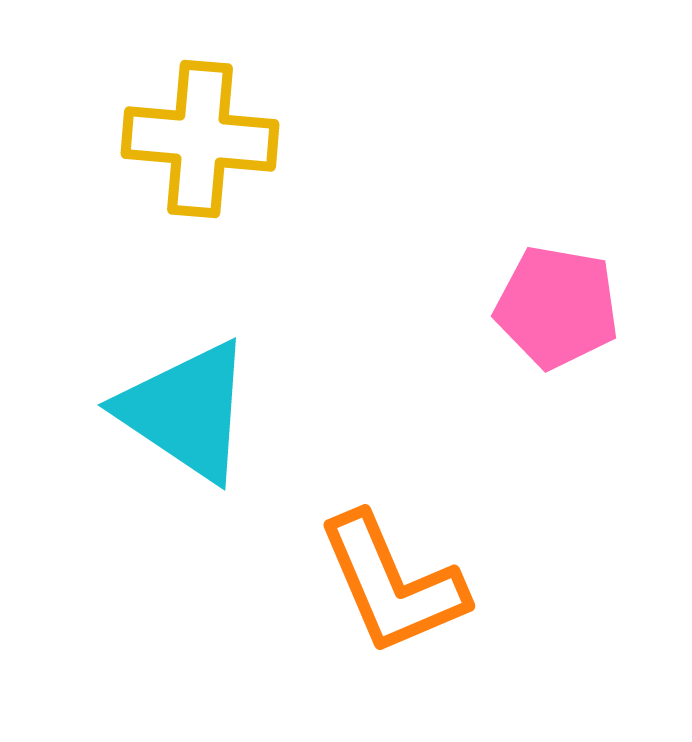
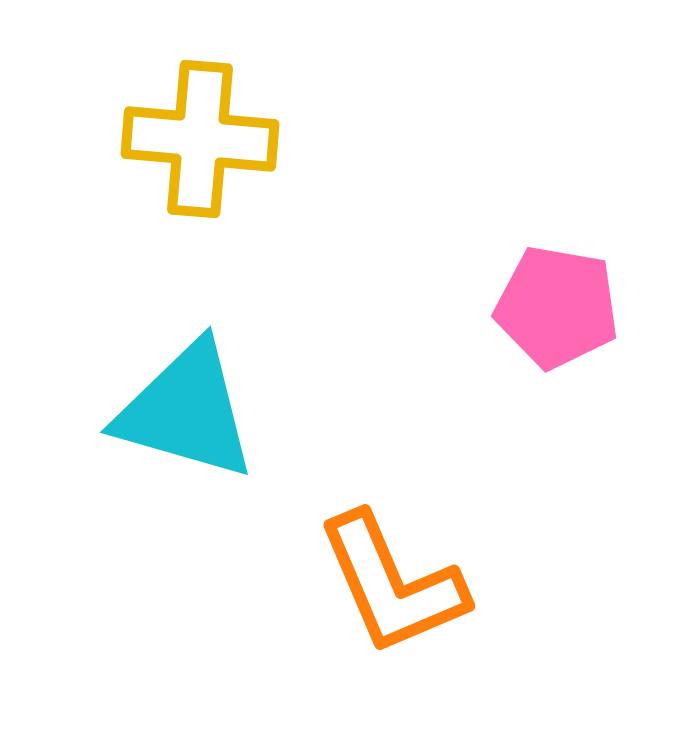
cyan triangle: rotated 18 degrees counterclockwise
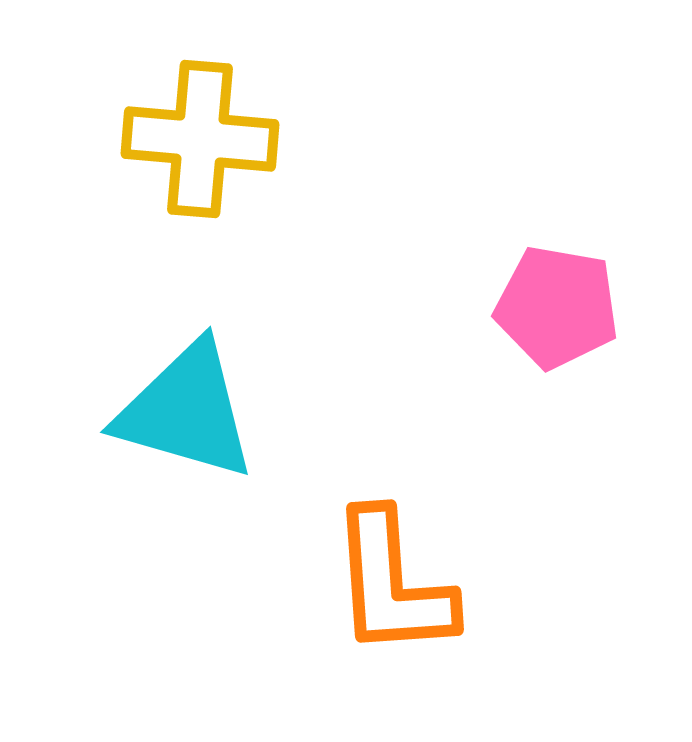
orange L-shape: rotated 19 degrees clockwise
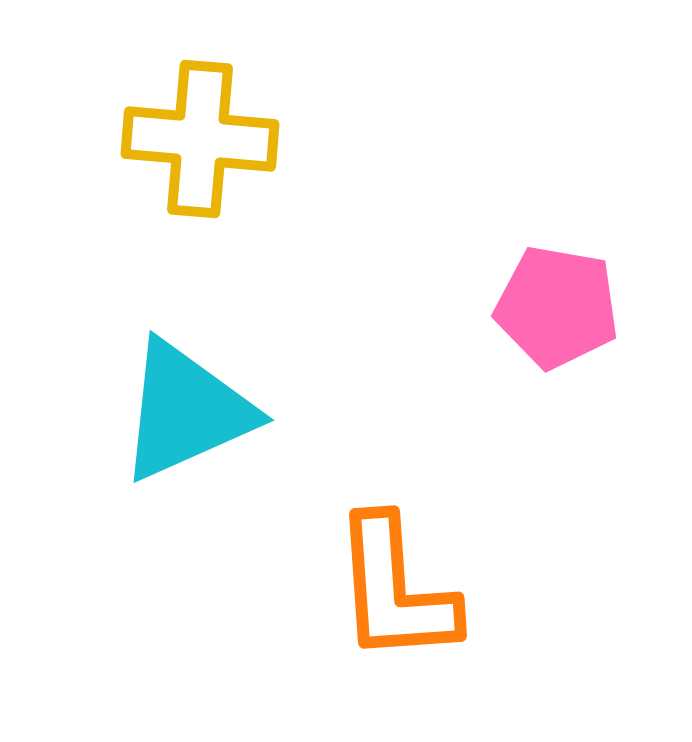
cyan triangle: rotated 40 degrees counterclockwise
orange L-shape: moved 3 px right, 6 px down
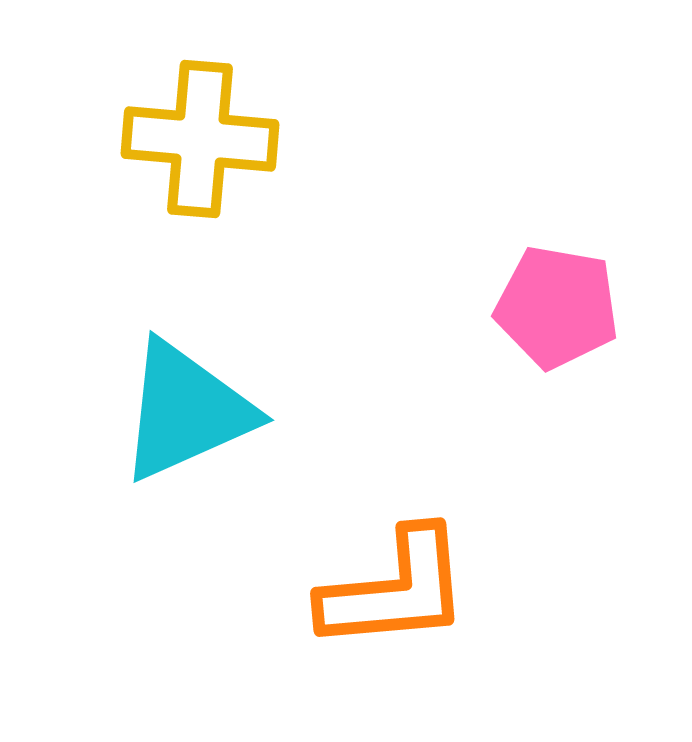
orange L-shape: rotated 91 degrees counterclockwise
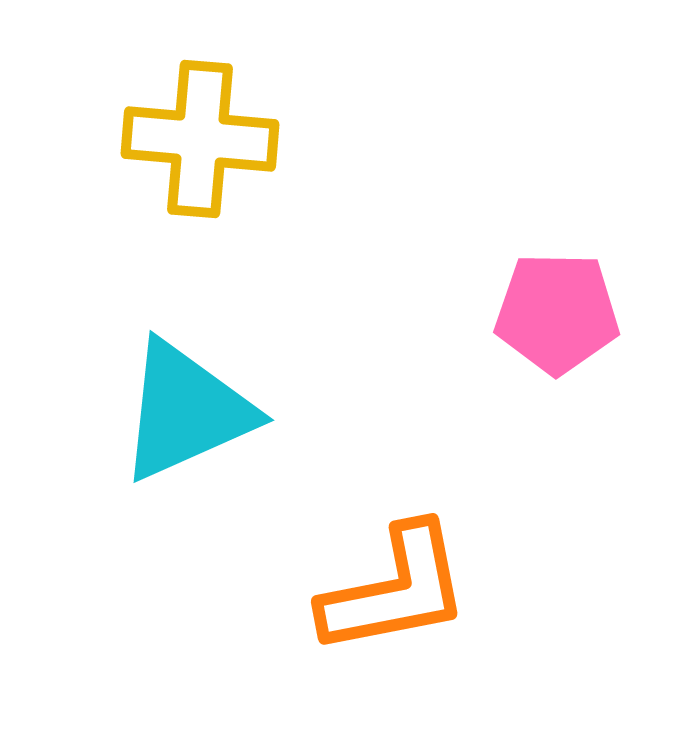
pink pentagon: moved 6 px down; rotated 9 degrees counterclockwise
orange L-shape: rotated 6 degrees counterclockwise
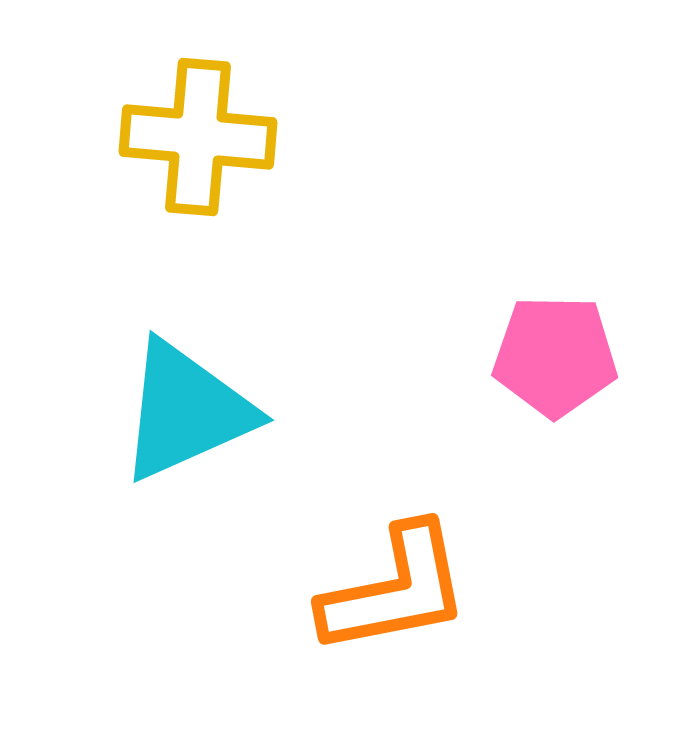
yellow cross: moved 2 px left, 2 px up
pink pentagon: moved 2 px left, 43 px down
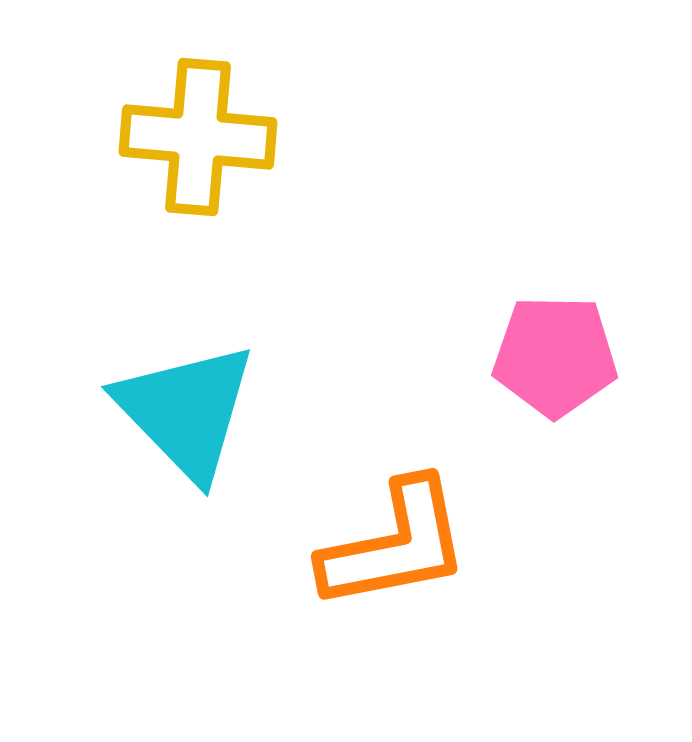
cyan triangle: rotated 50 degrees counterclockwise
orange L-shape: moved 45 px up
